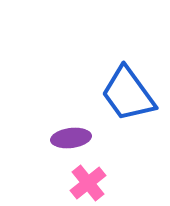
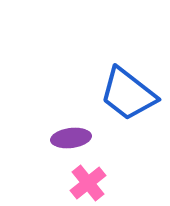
blue trapezoid: rotated 16 degrees counterclockwise
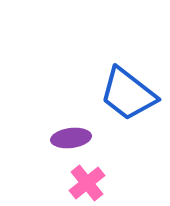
pink cross: moved 1 px left
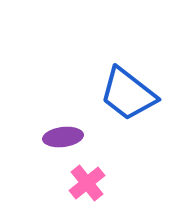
purple ellipse: moved 8 px left, 1 px up
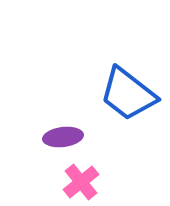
pink cross: moved 6 px left, 1 px up
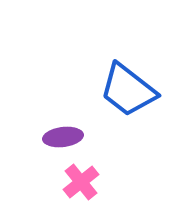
blue trapezoid: moved 4 px up
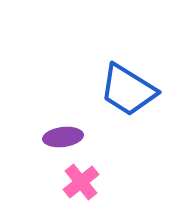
blue trapezoid: rotated 6 degrees counterclockwise
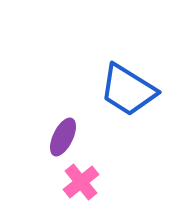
purple ellipse: rotated 57 degrees counterclockwise
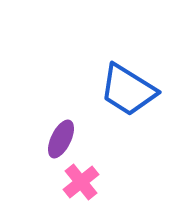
purple ellipse: moved 2 px left, 2 px down
